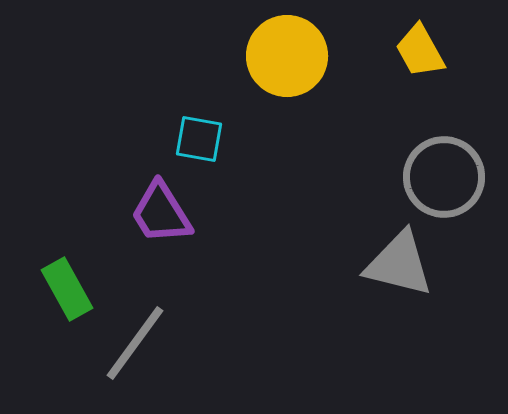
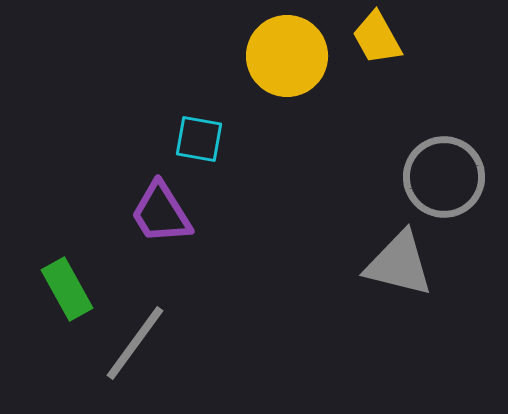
yellow trapezoid: moved 43 px left, 13 px up
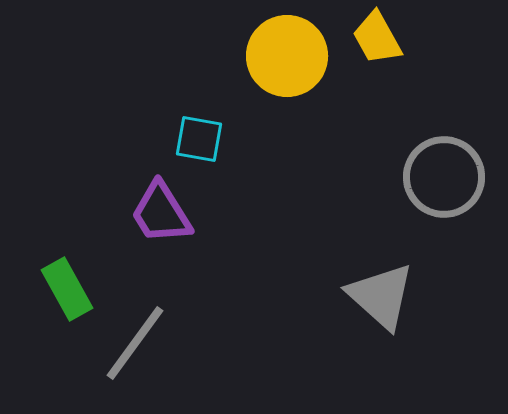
gray triangle: moved 18 px left, 32 px down; rotated 28 degrees clockwise
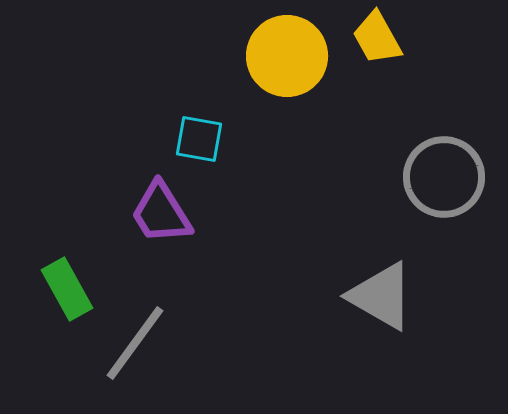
gray triangle: rotated 12 degrees counterclockwise
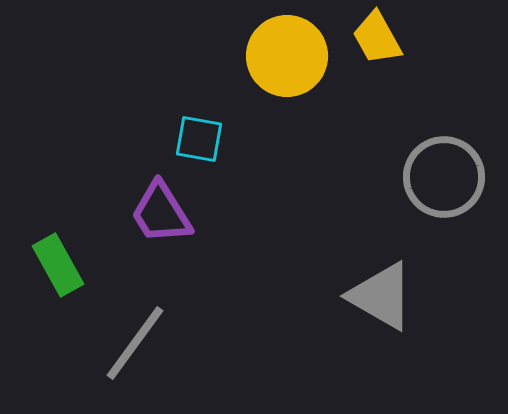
green rectangle: moved 9 px left, 24 px up
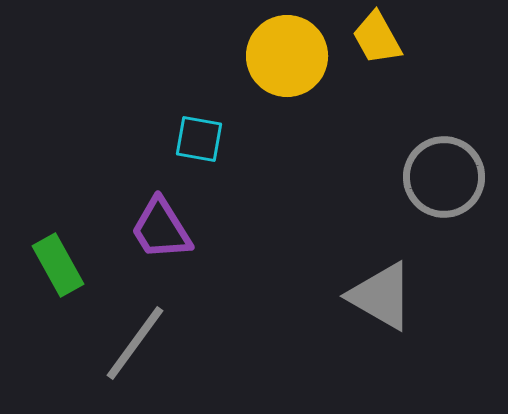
purple trapezoid: moved 16 px down
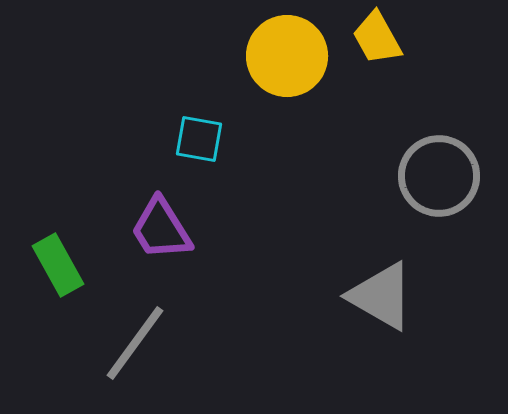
gray circle: moved 5 px left, 1 px up
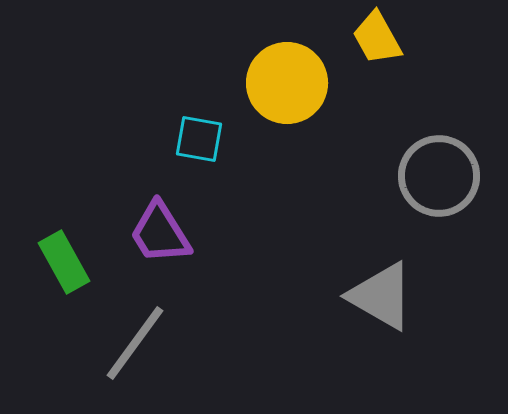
yellow circle: moved 27 px down
purple trapezoid: moved 1 px left, 4 px down
green rectangle: moved 6 px right, 3 px up
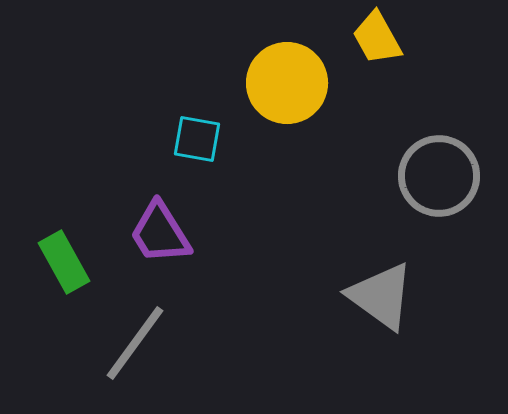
cyan square: moved 2 px left
gray triangle: rotated 6 degrees clockwise
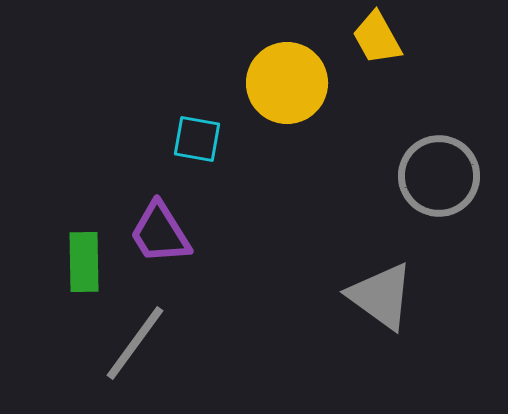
green rectangle: moved 20 px right; rotated 28 degrees clockwise
